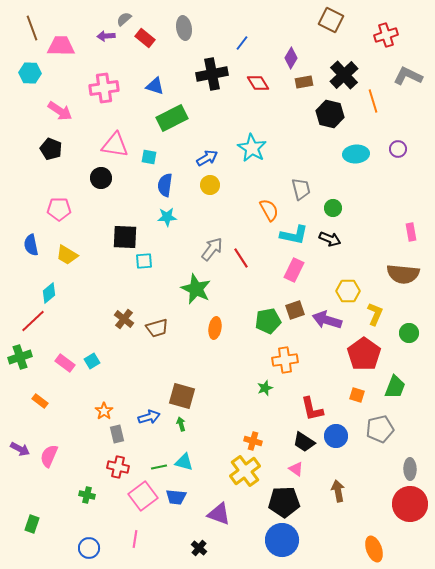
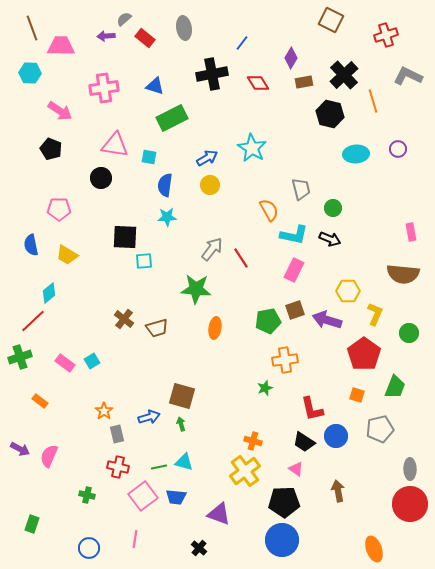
green star at (196, 289): rotated 20 degrees counterclockwise
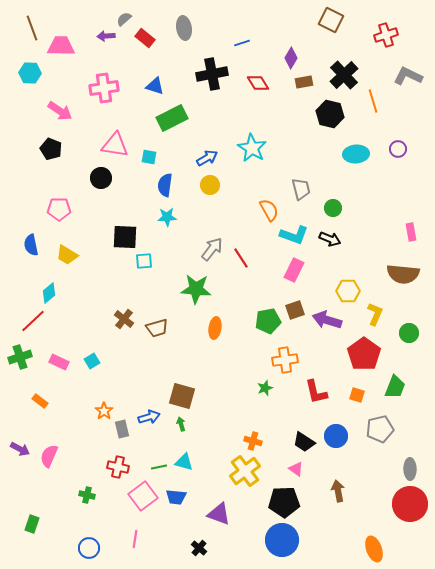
blue line at (242, 43): rotated 35 degrees clockwise
cyan L-shape at (294, 235): rotated 8 degrees clockwise
pink rectangle at (65, 363): moved 6 px left, 1 px up; rotated 12 degrees counterclockwise
red L-shape at (312, 409): moved 4 px right, 17 px up
gray rectangle at (117, 434): moved 5 px right, 5 px up
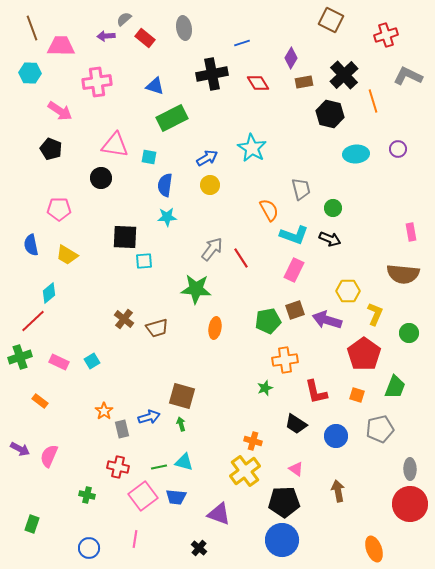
pink cross at (104, 88): moved 7 px left, 6 px up
black trapezoid at (304, 442): moved 8 px left, 18 px up
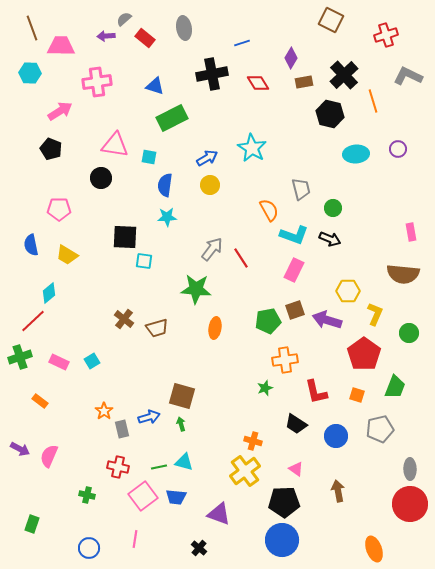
pink arrow at (60, 111): rotated 65 degrees counterclockwise
cyan square at (144, 261): rotated 12 degrees clockwise
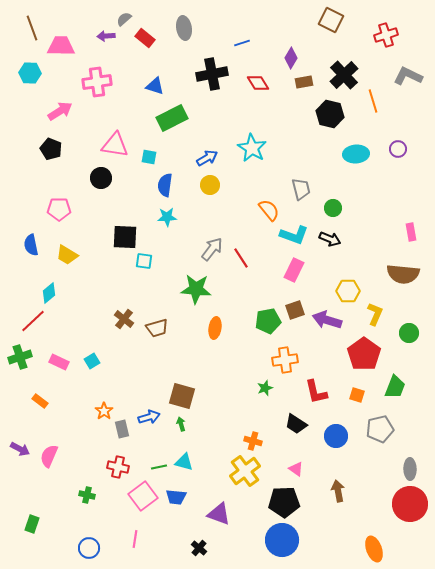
orange semicircle at (269, 210): rotated 10 degrees counterclockwise
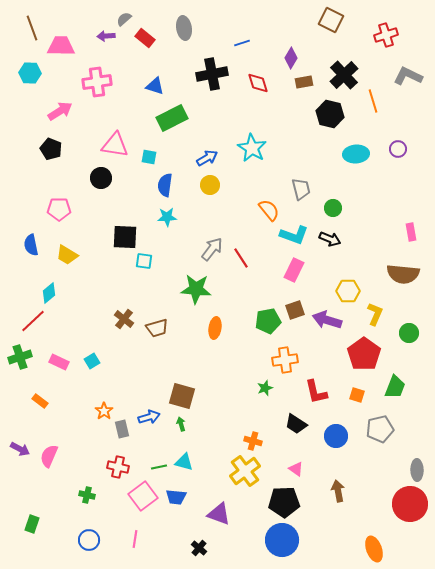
red diamond at (258, 83): rotated 15 degrees clockwise
gray ellipse at (410, 469): moved 7 px right, 1 px down
blue circle at (89, 548): moved 8 px up
